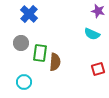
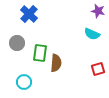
gray circle: moved 4 px left
brown semicircle: moved 1 px right, 1 px down
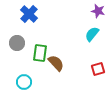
cyan semicircle: rotated 105 degrees clockwise
brown semicircle: rotated 48 degrees counterclockwise
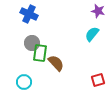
blue cross: rotated 18 degrees counterclockwise
gray circle: moved 15 px right
red square: moved 11 px down
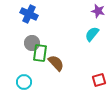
red square: moved 1 px right
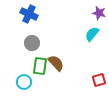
purple star: moved 1 px right, 2 px down
green rectangle: moved 13 px down
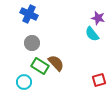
purple star: moved 1 px left, 5 px down
cyan semicircle: rotated 77 degrees counterclockwise
green rectangle: rotated 66 degrees counterclockwise
